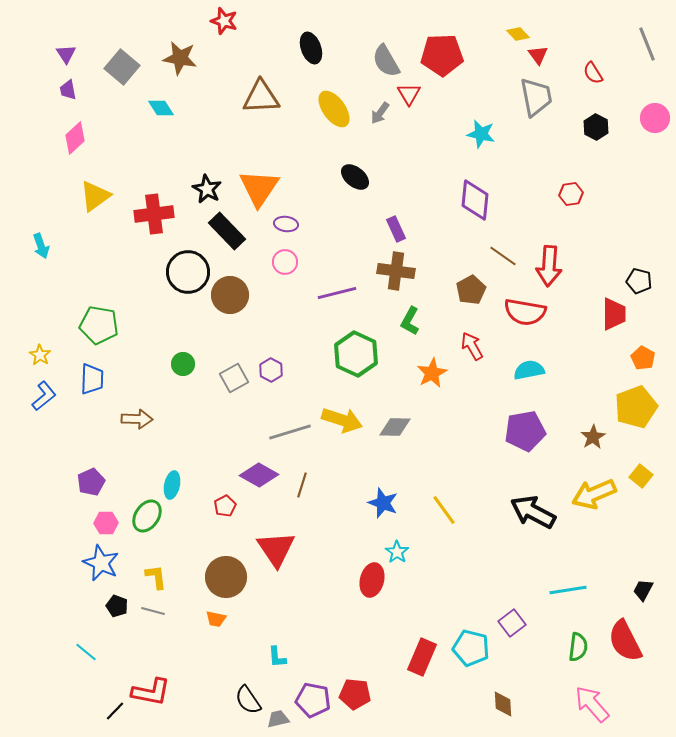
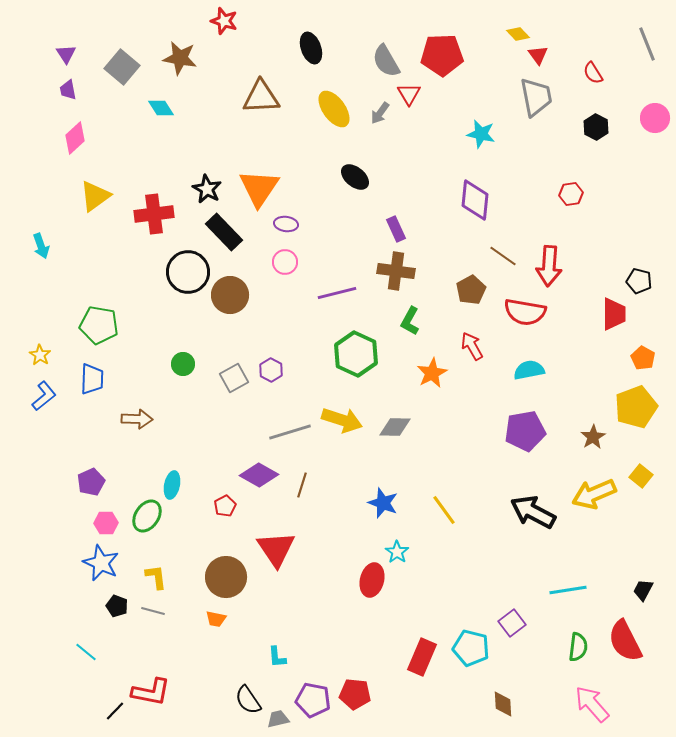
black rectangle at (227, 231): moved 3 px left, 1 px down
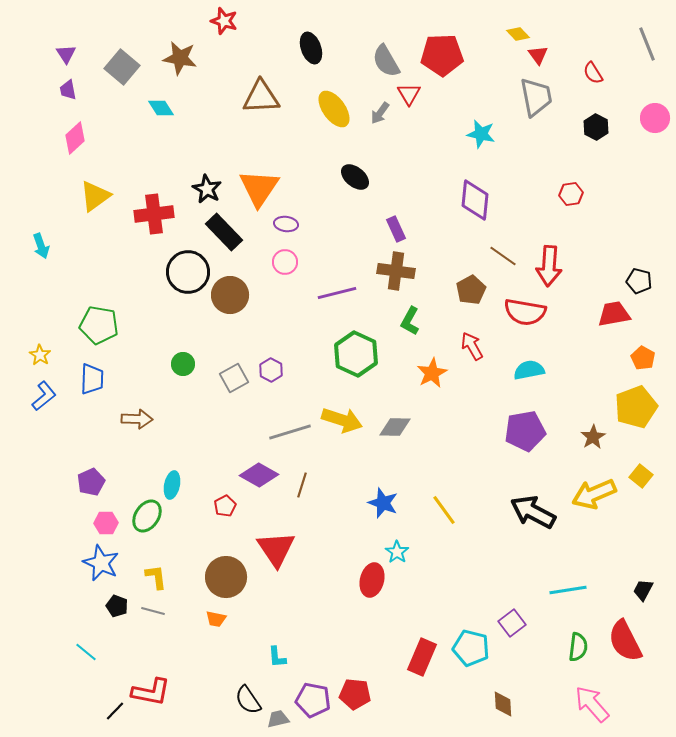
red trapezoid at (614, 314): rotated 100 degrees counterclockwise
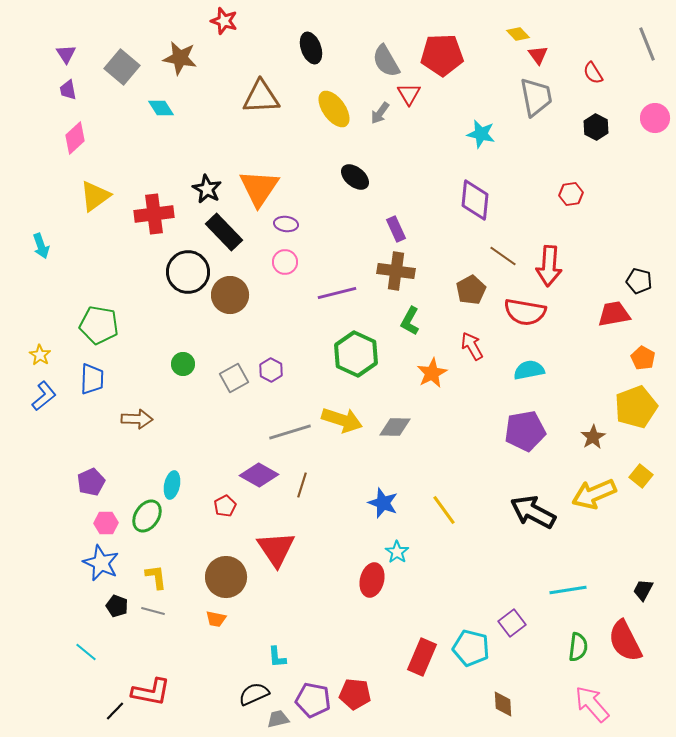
black semicircle at (248, 700): moved 6 px right, 6 px up; rotated 100 degrees clockwise
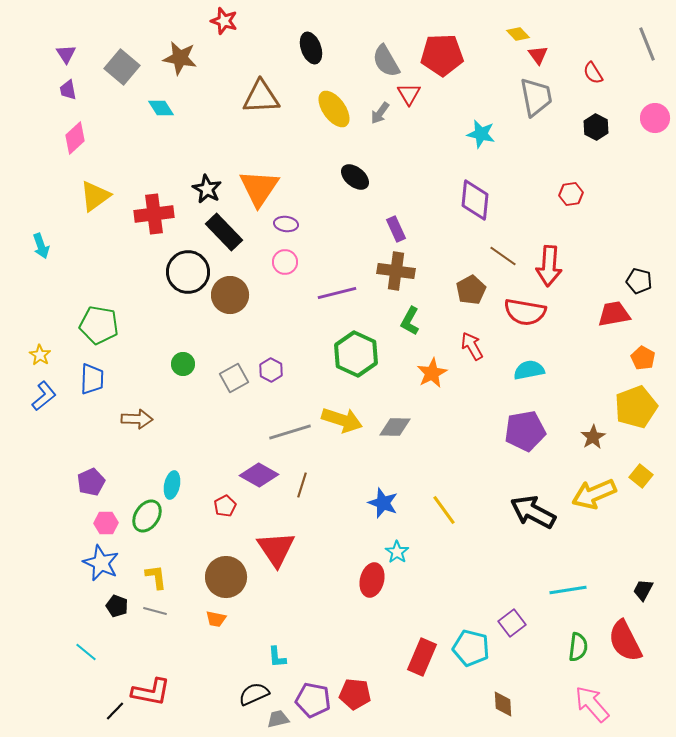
gray line at (153, 611): moved 2 px right
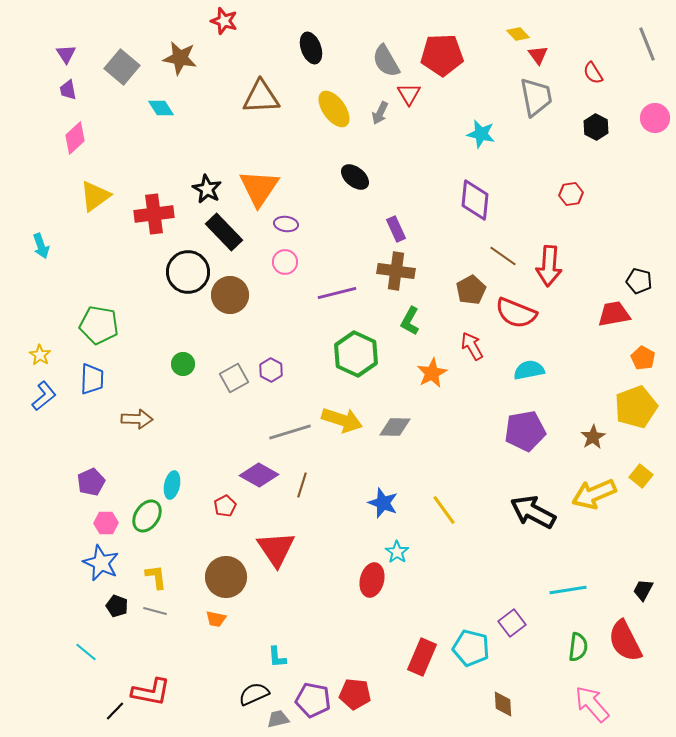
gray arrow at (380, 113): rotated 10 degrees counterclockwise
red semicircle at (525, 312): moved 9 px left, 1 px down; rotated 12 degrees clockwise
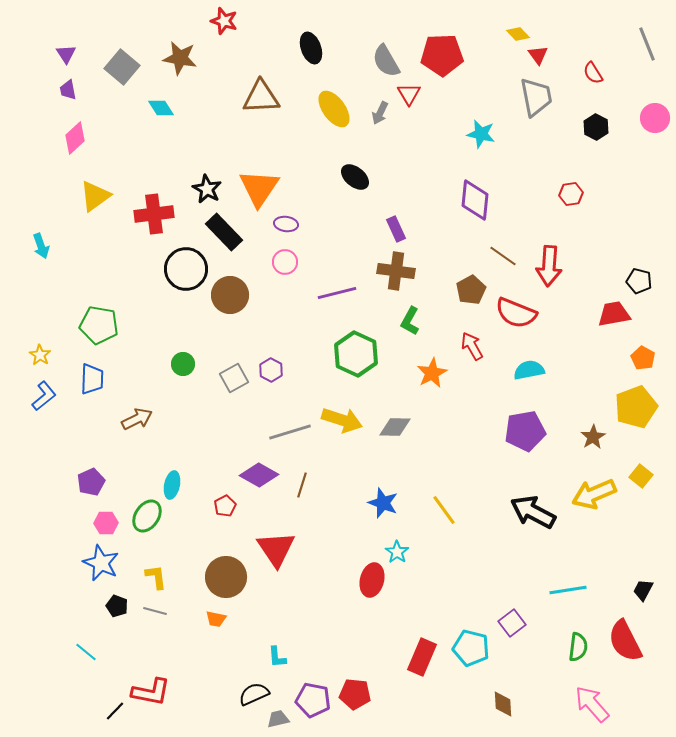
black circle at (188, 272): moved 2 px left, 3 px up
brown arrow at (137, 419): rotated 28 degrees counterclockwise
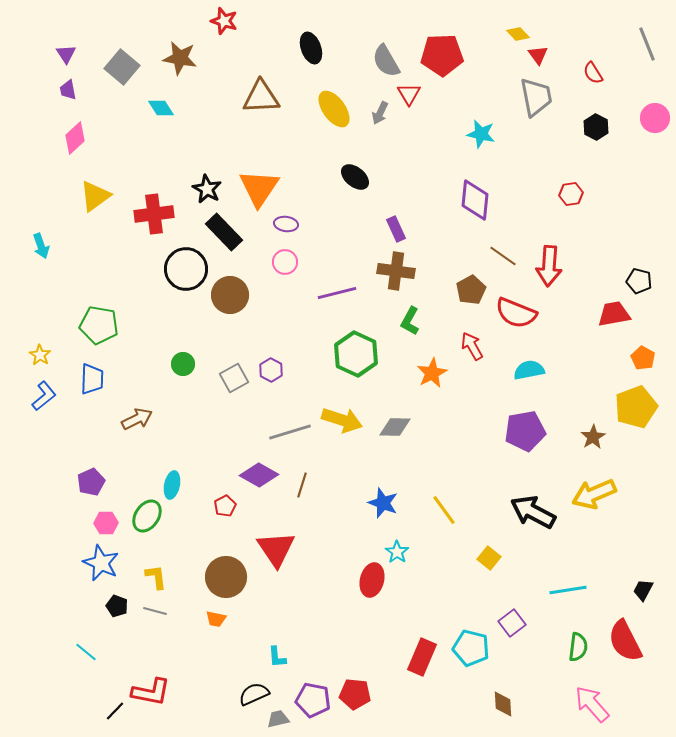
yellow square at (641, 476): moved 152 px left, 82 px down
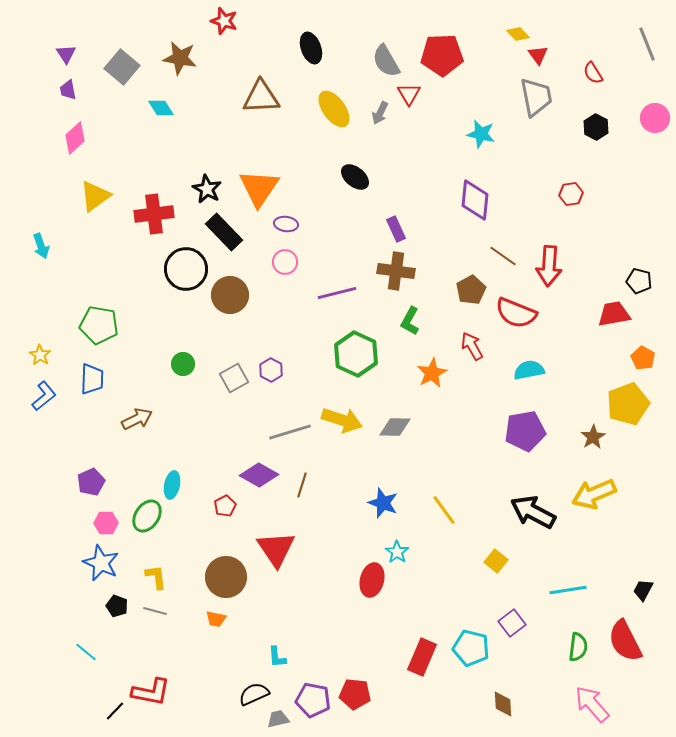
yellow pentagon at (636, 407): moved 8 px left, 3 px up
yellow square at (489, 558): moved 7 px right, 3 px down
